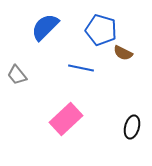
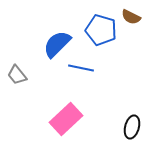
blue semicircle: moved 12 px right, 17 px down
brown semicircle: moved 8 px right, 36 px up
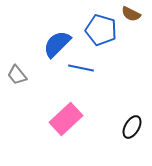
brown semicircle: moved 3 px up
black ellipse: rotated 15 degrees clockwise
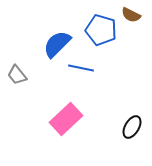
brown semicircle: moved 1 px down
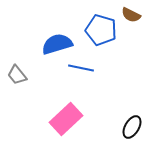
blue semicircle: rotated 28 degrees clockwise
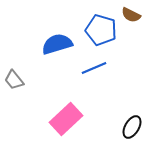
blue line: moved 13 px right; rotated 35 degrees counterclockwise
gray trapezoid: moved 3 px left, 5 px down
